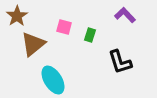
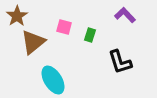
brown triangle: moved 2 px up
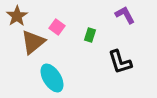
purple L-shape: rotated 15 degrees clockwise
pink square: moved 7 px left; rotated 21 degrees clockwise
cyan ellipse: moved 1 px left, 2 px up
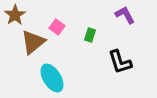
brown star: moved 2 px left, 1 px up
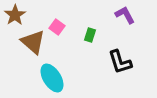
brown triangle: rotated 40 degrees counterclockwise
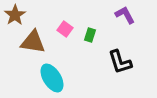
pink square: moved 8 px right, 2 px down
brown triangle: rotated 32 degrees counterclockwise
